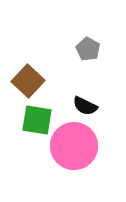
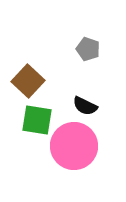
gray pentagon: rotated 10 degrees counterclockwise
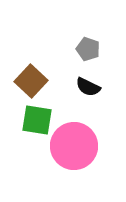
brown square: moved 3 px right
black semicircle: moved 3 px right, 19 px up
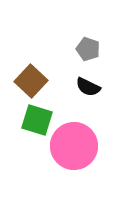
green square: rotated 8 degrees clockwise
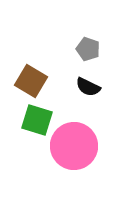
brown square: rotated 12 degrees counterclockwise
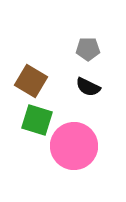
gray pentagon: rotated 20 degrees counterclockwise
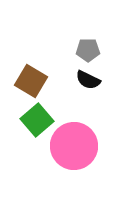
gray pentagon: moved 1 px down
black semicircle: moved 7 px up
green square: rotated 32 degrees clockwise
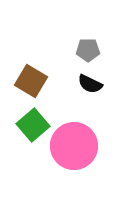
black semicircle: moved 2 px right, 4 px down
green square: moved 4 px left, 5 px down
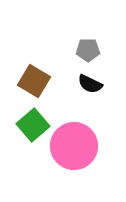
brown square: moved 3 px right
